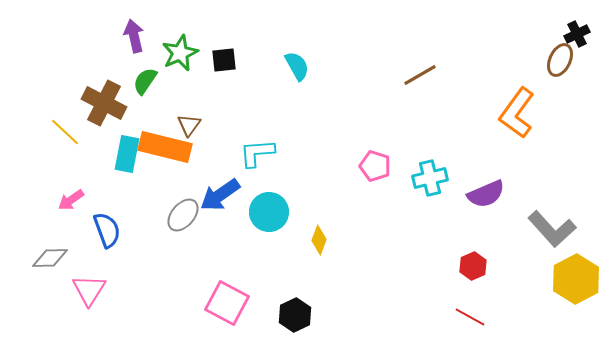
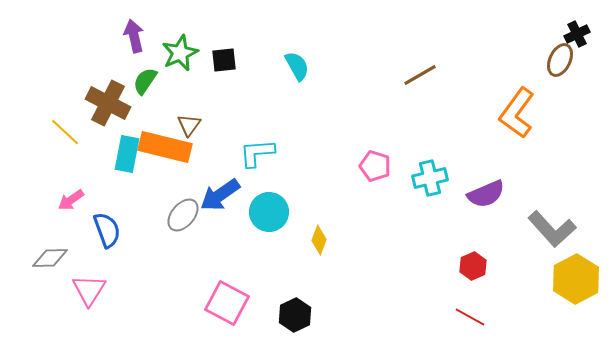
brown cross: moved 4 px right
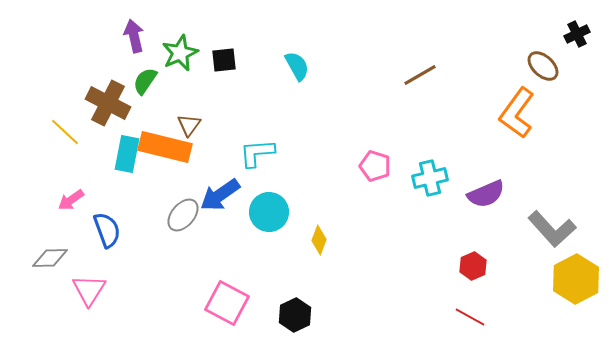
brown ellipse: moved 17 px left, 6 px down; rotated 72 degrees counterclockwise
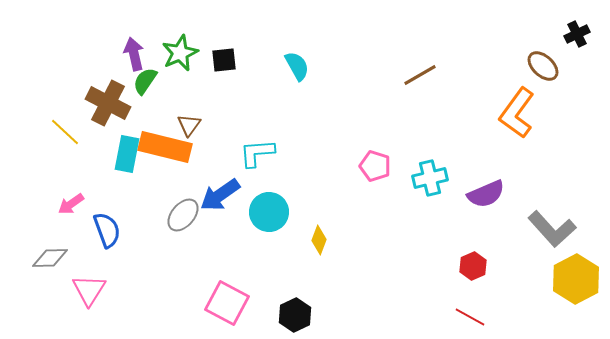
purple arrow: moved 18 px down
pink arrow: moved 4 px down
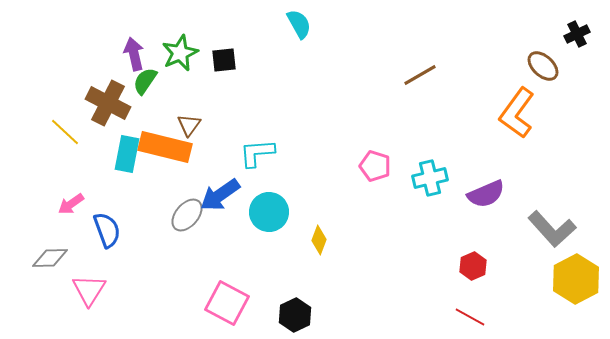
cyan semicircle: moved 2 px right, 42 px up
gray ellipse: moved 4 px right
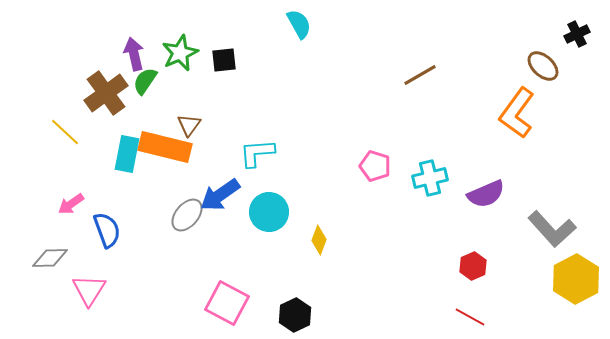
brown cross: moved 2 px left, 10 px up; rotated 27 degrees clockwise
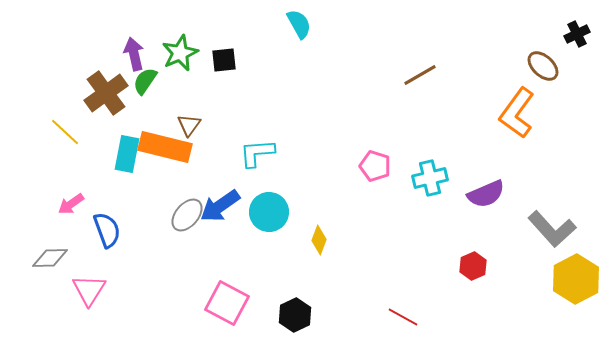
blue arrow: moved 11 px down
red line: moved 67 px left
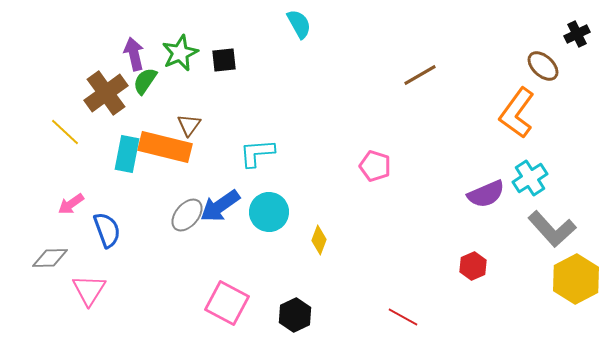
cyan cross: moved 100 px right; rotated 20 degrees counterclockwise
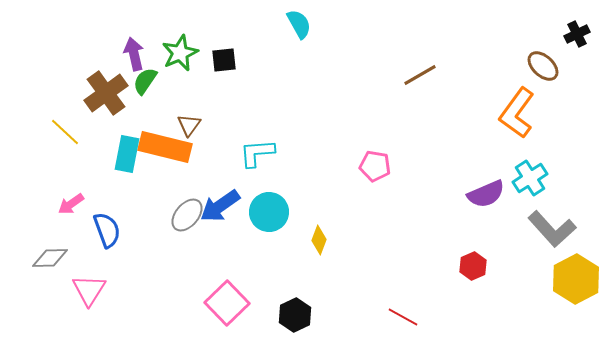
pink pentagon: rotated 8 degrees counterclockwise
pink square: rotated 18 degrees clockwise
